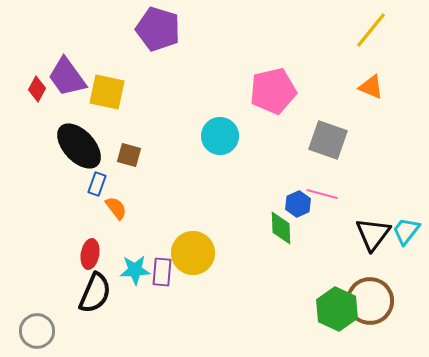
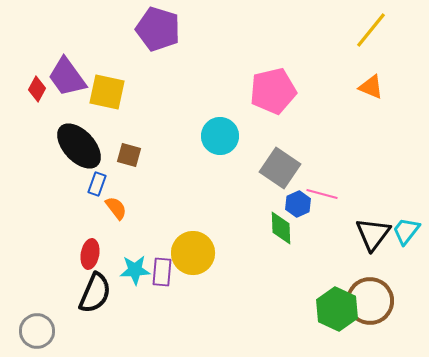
gray square: moved 48 px left, 28 px down; rotated 15 degrees clockwise
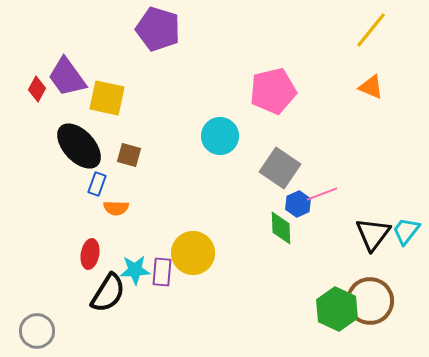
yellow square: moved 6 px down
pink line: rotated 36 degrees counterclockwise
orange semicircle: rotated 130 degrees clockwise
black semicircle: moved 13 px right; rotated 9 degrees clockwise
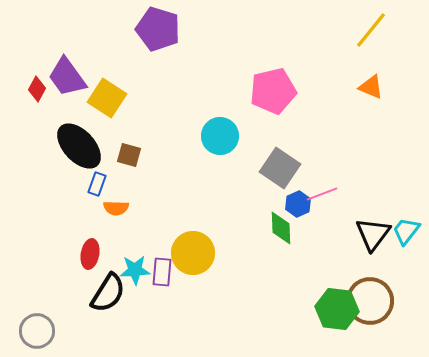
yellow square: rotated 21 degrees clockwise
green hexagon: rotated 18 degrees counterclockwise
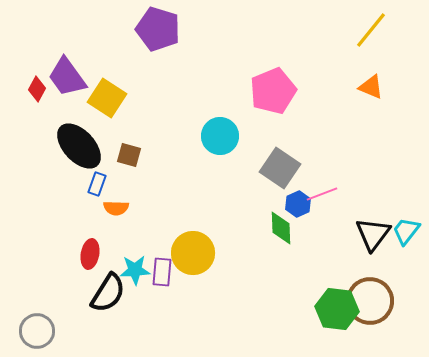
pink pentagon: rotated 9 degrees counterclockwise
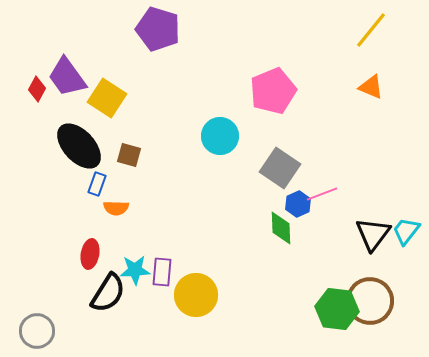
yellow circle: moved 3 px right, 42 px down
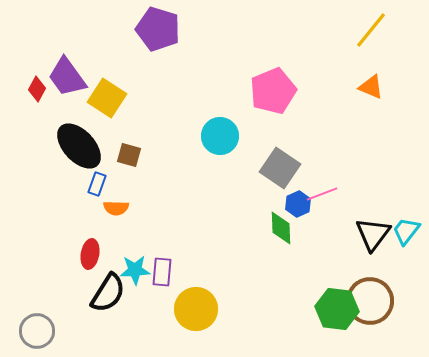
yellow circle: moved 14 px down
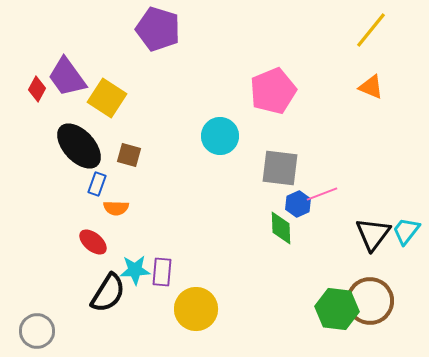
gray square: rotated 27 degrees counterclockwise
red ellipse: moved 3 px right, 12 px up; rotated 60 degrees counterclockwise
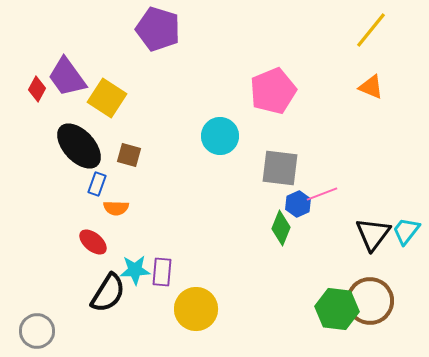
green diamond: rotated 24 degrees clockwise
